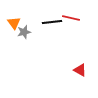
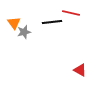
red line: moved 5 px up
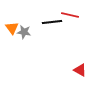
red line: moved 1 px left, 2 px down
orange triangle: moved 2 px left, 5 px down
gray star: rotated 24 degrees clockwise
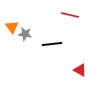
black line: moved 22 px down
orange triangle: moved 1 px up
gray star: moved 1 px right, 2 px down
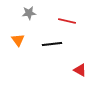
red line: moved 3 px left, 6 px down
orange triangle: moved 6 px right, 13 px down
gray star: moved 4 px right, 21 px up; rotated 16 degrees counterclockwise
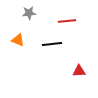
red line: rotated 18 degrees counterclockwise
orange triangle: rotated 32 degrees counterclockwise
red triangle: moved 1 px left, 1 px down; rotated 32 degrees counterclockwise
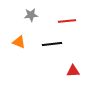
gray star: moved 2 px right, 2 px down
orange triangle: moved 1 px right, 2 px down
red triangle: moved 6 px left
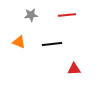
red line: moved 6 px up
red triangle: moved 1 px right, 2 px up
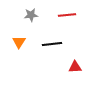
orange triangle: rotated 40 degrees clockwise
red triangle: moved 1 px right, 2 px up
